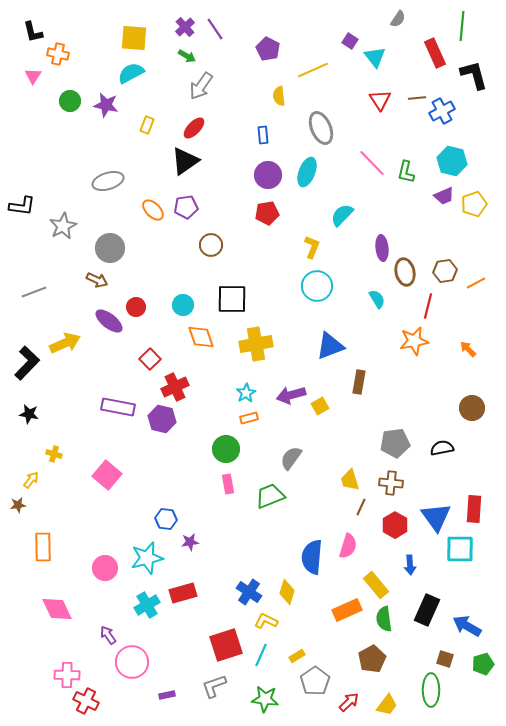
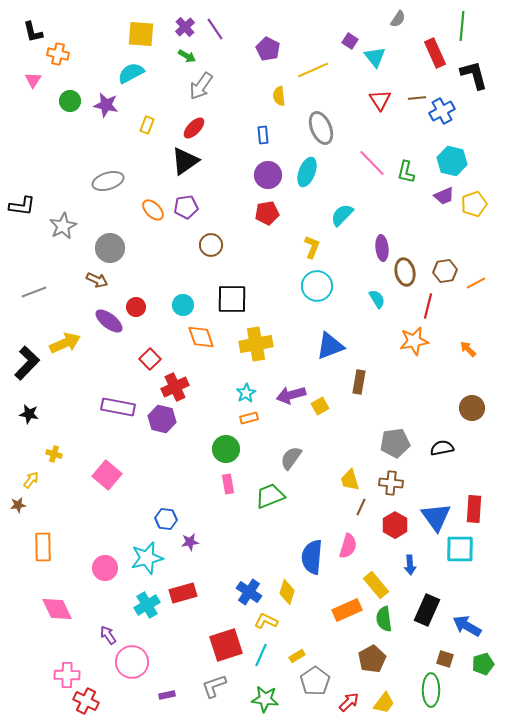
yellow square at (134, 38): moved 7 px right, 4 px up
pink triangle at (33, 76): moved 4 px down
yellow trapezoid at (387, 705): moved 3 px left, 2 px up
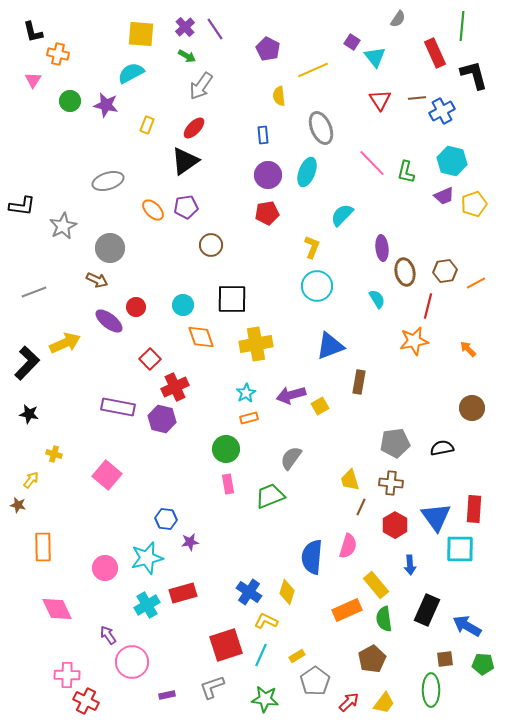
purple square at (350, 41): moved 2 px right, 1 px down
brown star at (18, 505): rotated 21 degrees clockwise
brown square at (445, 659): rotated 24 degrees counterclockwise
green pentagon at (483, 664): rotated 20 degrees clockwise
gray L-shape at (214, 686): moved 2 px left, 1 px down
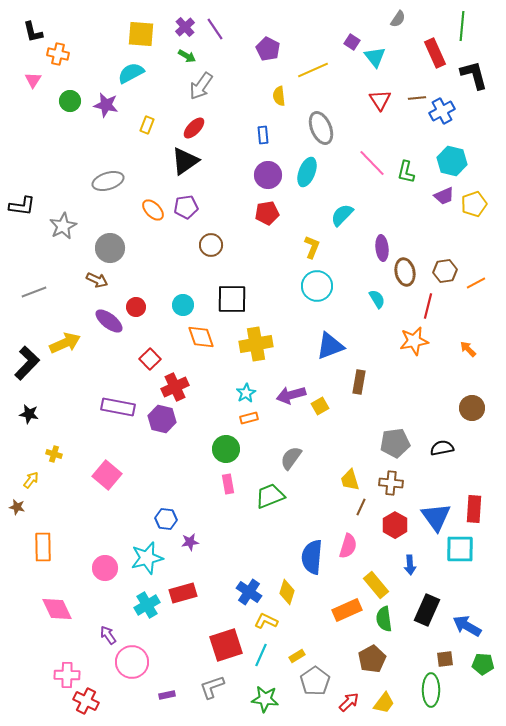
brown star at (18, 505): moved 1 px left, 2 px down
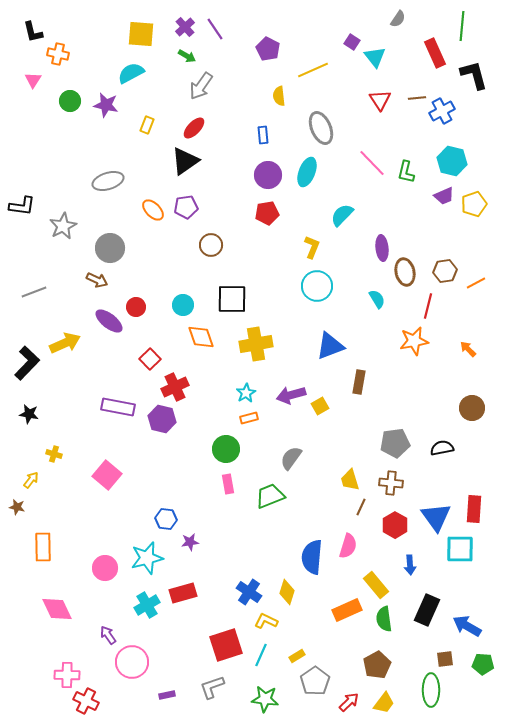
brown pentagon at (372, 659): moved 5 px right, 6 px down
